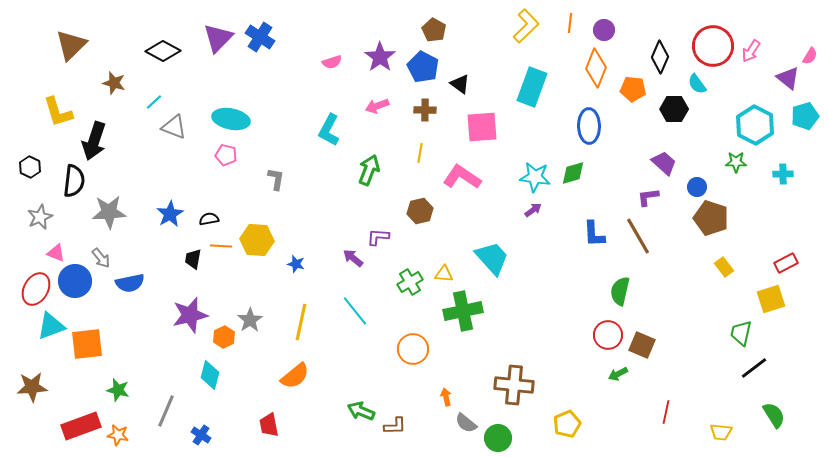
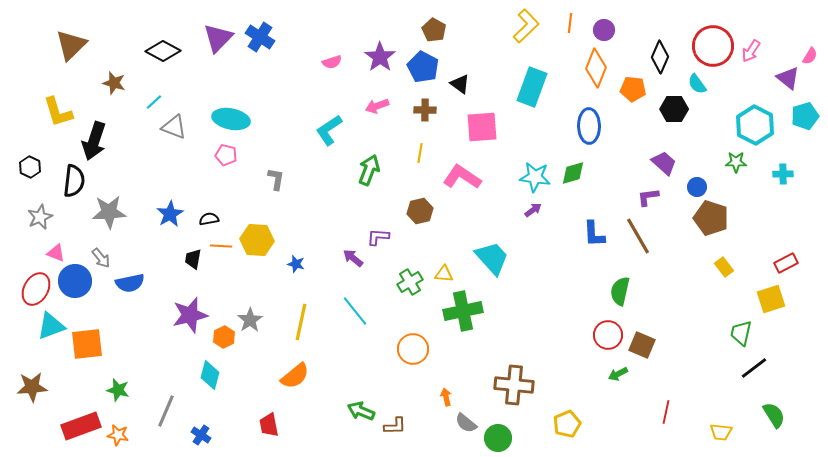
cyan L-shape at (329, 130): rotated 28 degrees clockwise
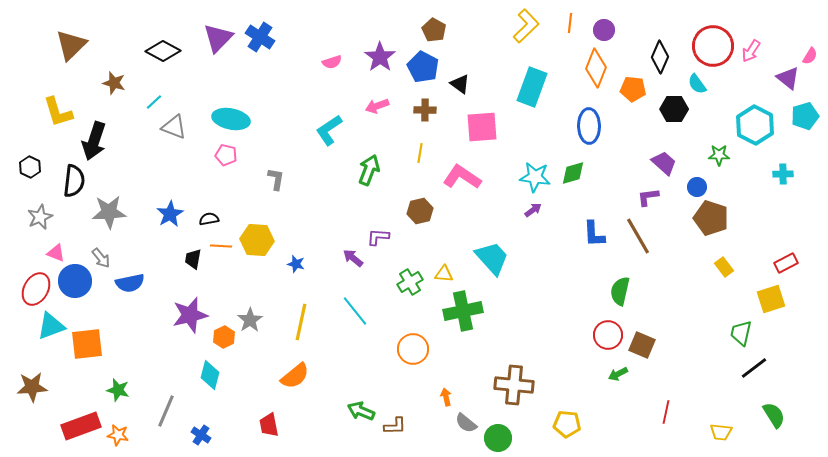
green star at (736, 162): moved 17 px left, 7 px up
yellow pentagon at (567, 424): rotated 28 degrees clockwise
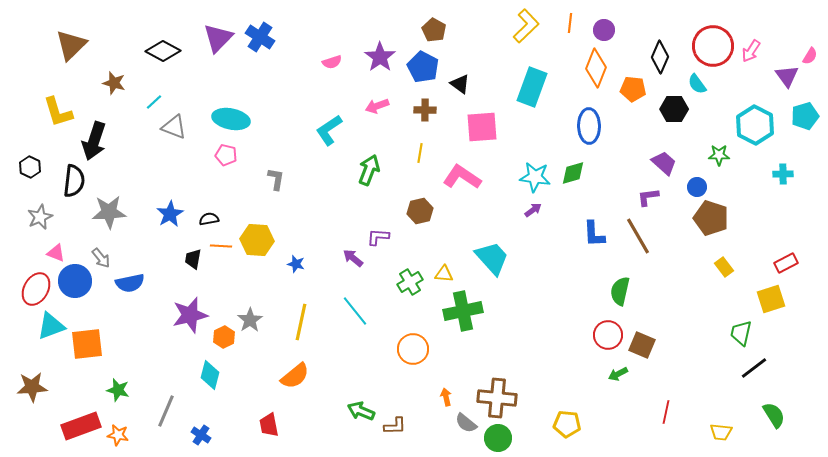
purple triangle at (788, 78): moved 1 px left, 2 px up; rotated 15 degrees clockwise
brown cross at (514, 385): moved 17 px left, 13 px down
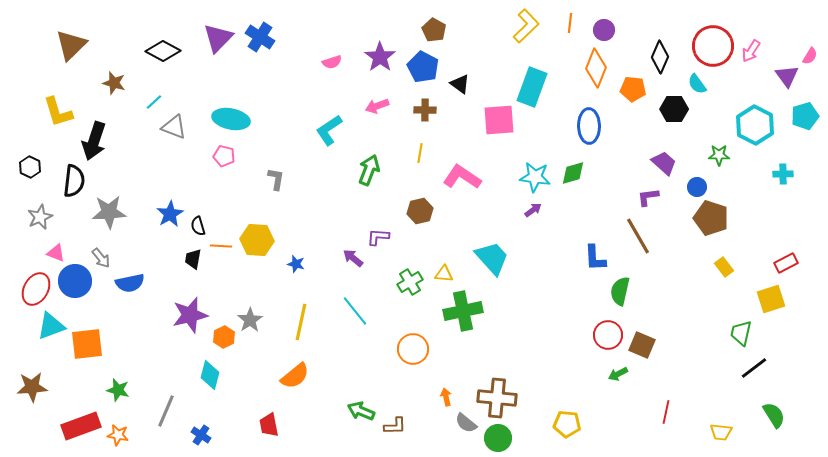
pink square at (482, 127): moved 17 px right, 7 px up
pink pentagon at (226, 155): moved 2 px left, 1 px down
black semicircle at (209, 219): moved 11 px left, 7 px down; rotated 96 degrees counterclockwise
blue L-shape at (594, 234): moved 1 px right, 24 px down
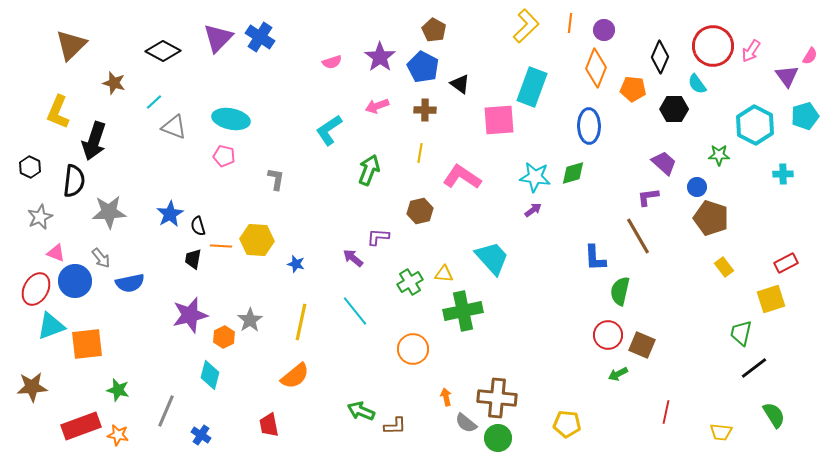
yellow L-shape at (58, 112): rotated 40 degrees clockwise
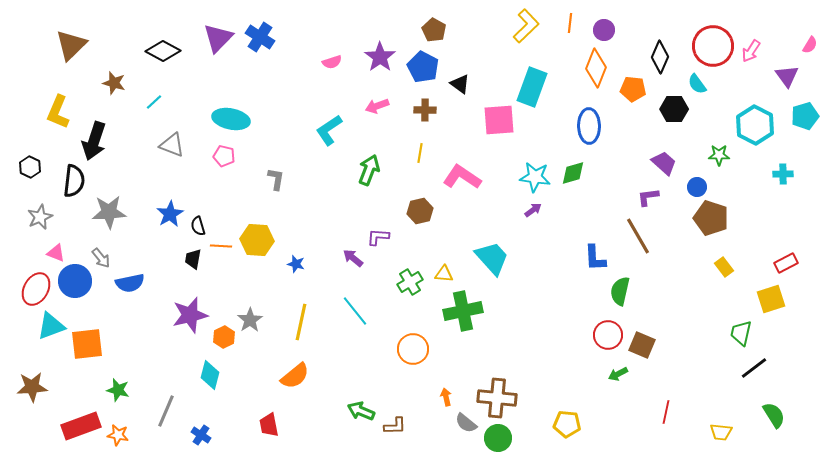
pink semicircle at (810, 56): moved 11 px up
gray triangle at (174, 127): moved 2 px left, 18 px down
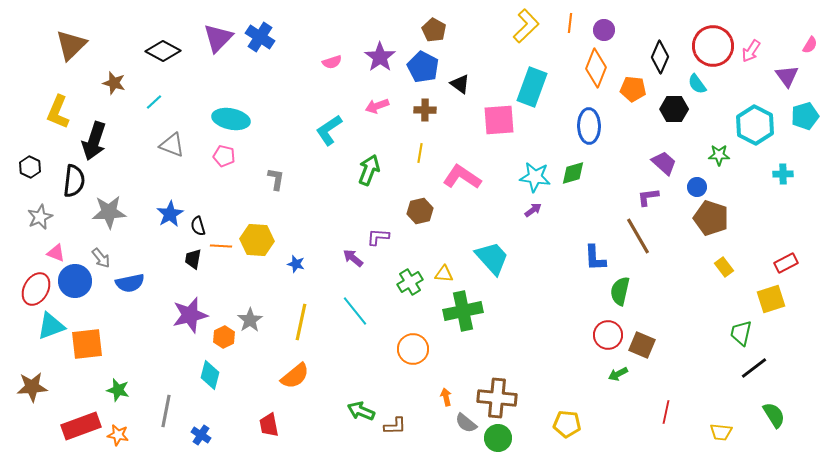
gray line at (166, 411): rotated 12 degrees counterclockwise
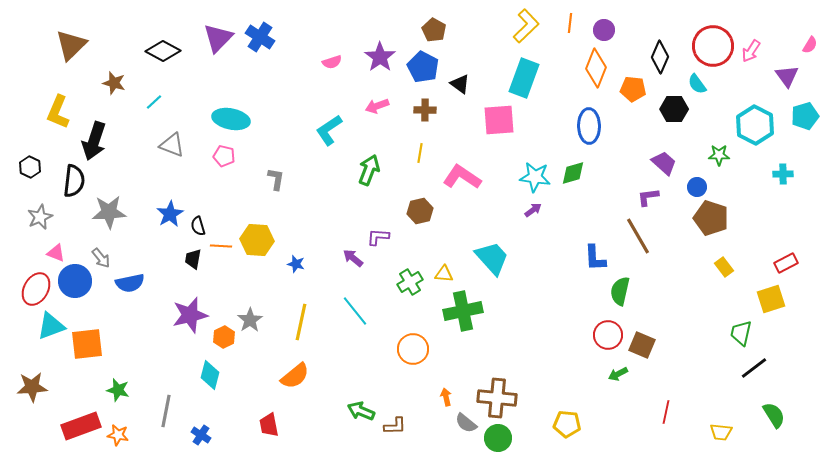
cyan rectangle at (532, 87): moved 8 px left, 9 px up
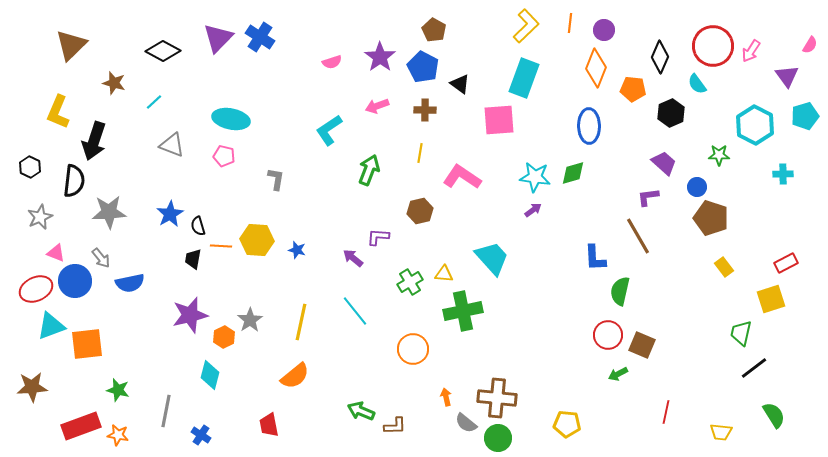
black hexagon at (674, 109): moved 3 px left, 4 px down; rotated 24 degrees counterclockwise
blue star at (296, 264): moved 1 px right, 14 px up
red ellipse at (36, 289): rotated 36 degrees clockwise
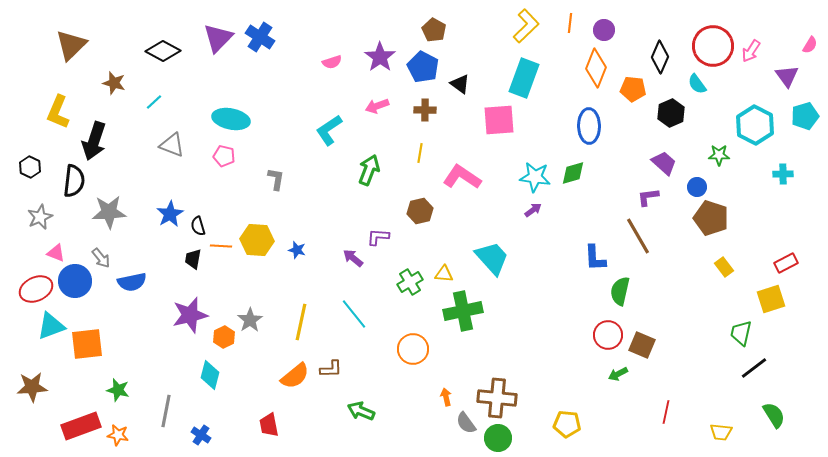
blue semicircle at (130, 283): moved 2 px right, 1 px up
cyan line at (355, 311): moved 1 px left, 3 px down
gray semicircle at (466, 423): rotated 15 degrees clockwise
brown L-shape at (395, 426): moved 64 px left, 57 px up
